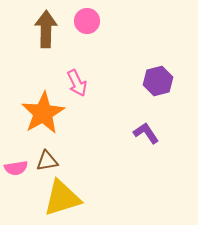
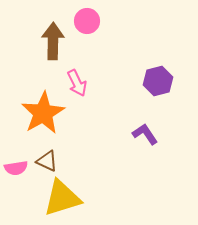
brown arrow: moved 7 px right, 12 px down
purple L-shape: moved 1 px left, 1 px down
brown triangle: rotated 35 degrees clockwise
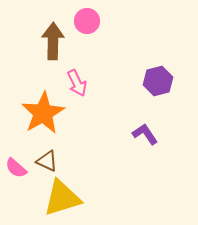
pink semicircle: rotated 50 degrees clockwise
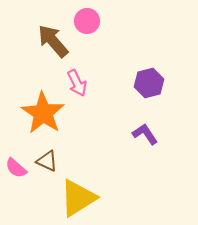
brown arrow: rotated 42 degrees counterclockwise
purple hexagon: moved 9 px left, 2 px down
orange star: rotated 9 degrees counterclockwise
yellow triangle: moved 16 px right; rotated 15 degrees counterclockwise
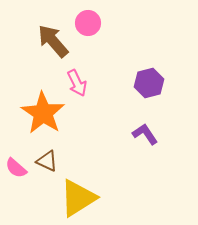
pink circle: moved 1 px right, 2 px down
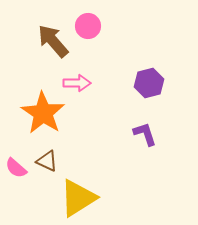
pink circle: moved 3 px down
pink arrow: rotated 64 degrees counterclockwise
purple L-shape: rotated 16 degrees clockwise
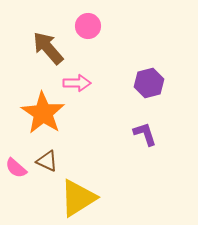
brown arrow: moved 5 px left, 7 px down
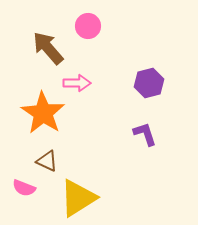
pink semicircle: moved 8 px right, 20 px down; rotated 20 degrees counterclockwise
